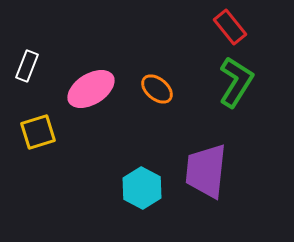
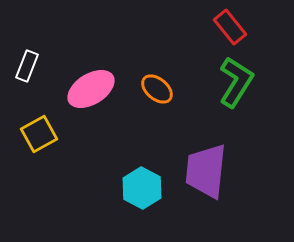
yellow square: moved 1 px right, 2 px down; rotated 12 degrees counterclockwise
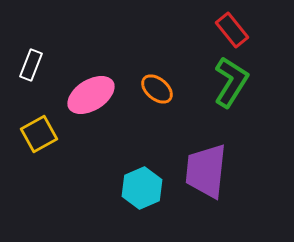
red rectangle: moved 2 px right, 3 px down
white rectangle: moved 4 px right, 1 px up
green L-shape: moved 5 px left
pink ellipse: moved 6 px down
cyan hexagon: rotated 9 degrees clockwise
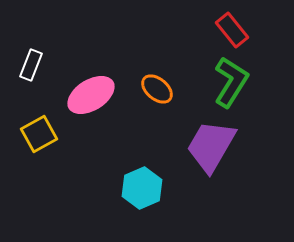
purple trapezoid: moved 5 px right, 25 px up; rotated 24 degrees clockwise
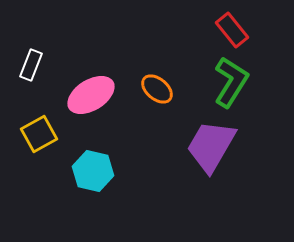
cyan hexagon: moved 49 px left, 17 px up; rotated 24 degrees counterclockwise
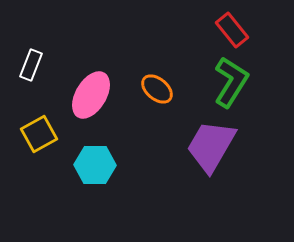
pink ellipse: rotated 27 degrees counterclockwise
cyan hexagon: moved 2 px right, 6 px up; rotated 12 degrees counterclockwise
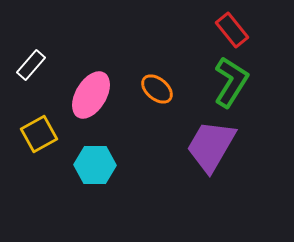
white rectangle: rotated 20 degrees clockwise
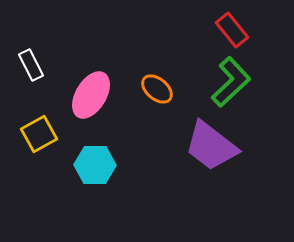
white rectangle: rotated 68 degrees counterclockwise
green L-shape: rotated 15 degrees clockwise
purple trapezoid: rotated 82 degrees counterclockwise
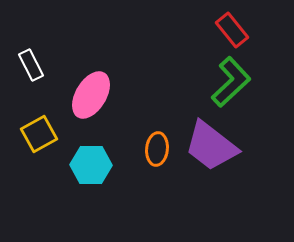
orange ellipse: moved 60 px down; rotated 56 degrees clockwise
cyan hexagon: moved 4 px left
